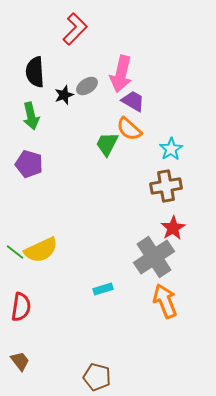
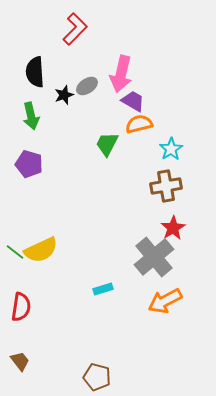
orange semicircle: moved 10 px right, 5 px up; rotated 124 degrees clockwise
gray cross: rotated 6 degrees counterclockwise
orange arrow: rotated 96 degrees counterclockwise
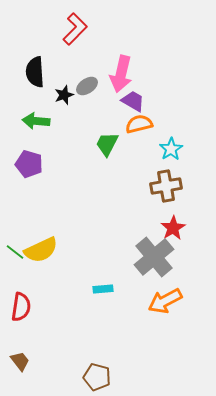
green arrow: moved 5 px right, 5 px down; rotated 108 degrees clockwise
cyan rectangle: rotated 12 degrees clockwise
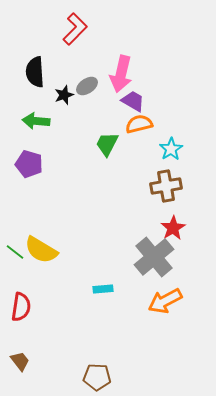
yellow semicircle: rotated 56 degrees clockwise
brown pentagon: rotated 12 degrees counterclockwise
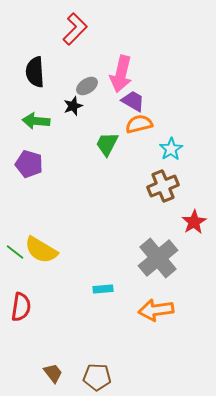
black star: moved 9 px right, 11 px down
brown cross: moved 3 px left; rotated 12 degrees counterclockwise
red star: moved 21 px right, 6 px up
gray cross: moved 4 px right, 1 px down
orange arrow: moved 9 px left, 9 px down; rotated 20 degrees clockwise
brown trapezoid: moved 33 px right, 12 px down
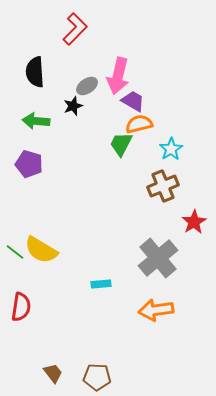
pink arrow: moved 3 px left, 2 px down
green trapezoid: moved 14 px right
cyan rectangle: moved 2 px left, 5 px up
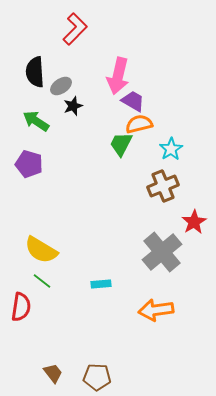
gray ellipse: moved 26 px left
green arrow: rotated 28 degrees clockwise
green line: moved 27 px right, 29 px down
gray cross: moved 4 px right, 6 px up
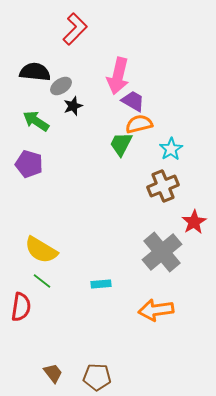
black semicircle: rotated 100 degrees clockwise
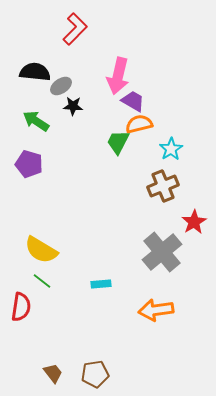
black star: rotated 24 degrees clockwise
green trapezoid: moved 3 px left, 2 px up
brown pentagon: moved 2 px left, 3 px up; rotated 12 degrees counterclockwise
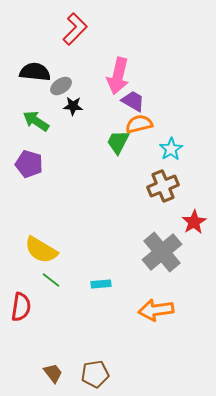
green line: moved 9 px right, 1 px up
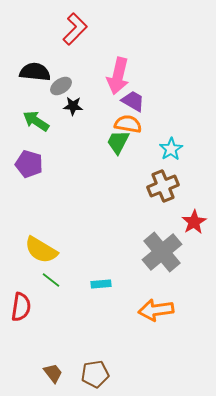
orange semicircle: moved 11 px left; rotated 24 degrees clockwise
